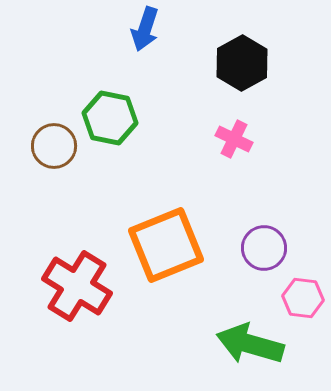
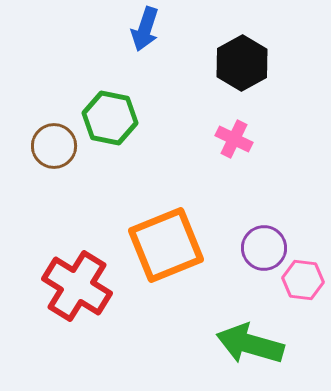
pink hexagon: moved 18 px up
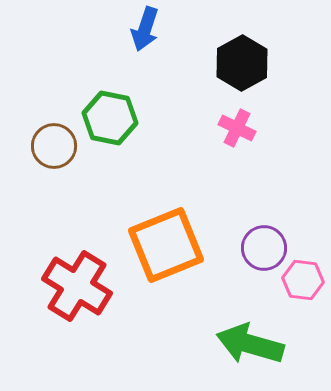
pink cross: moved 3 px right, 11 px up
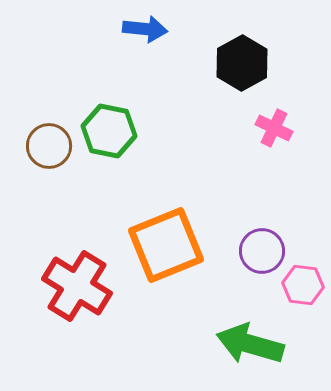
blue arrow: rotated 102 degrees counterclockwise
green hexagon: moved 1 px left, 13 px down
pink cross: moved 37 px right
brown circle: moved 5 px left
purple circle: moved 2 px left, 3 px down
pink hexagon: moved 5 px down
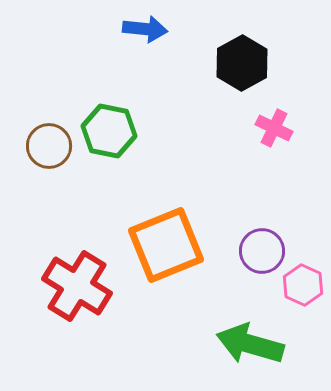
pink hexagon: rotated 18 degrees clockwise
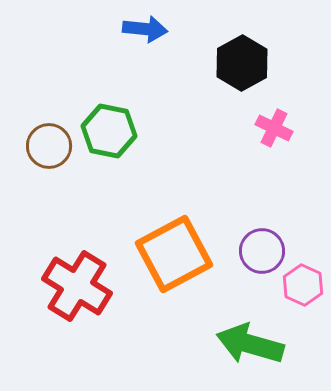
orange square: moved 8 px right, 9 px down; rotated 6 degrees counterclockwise
